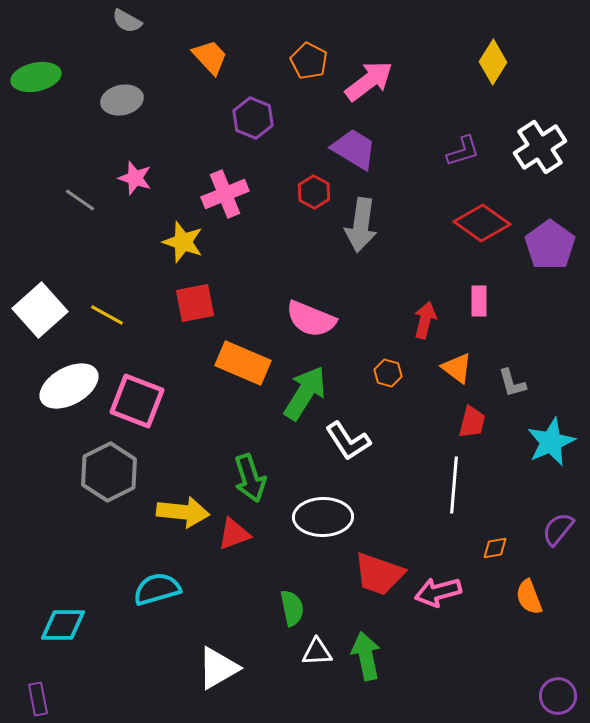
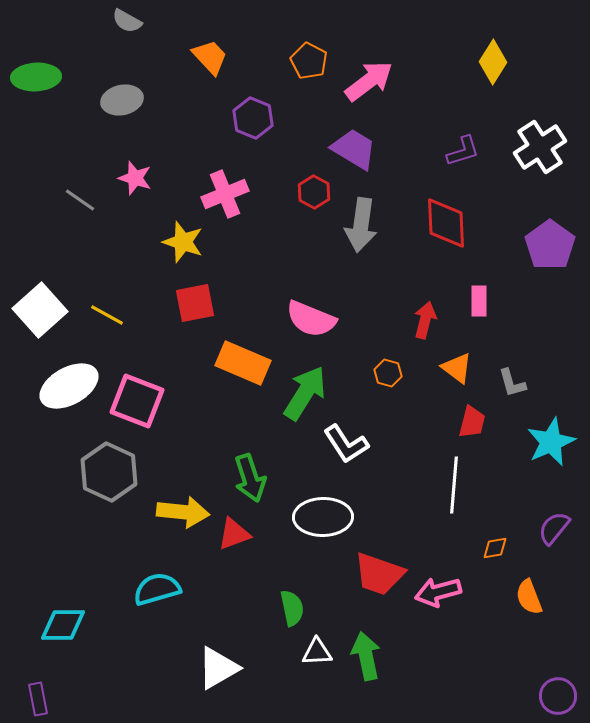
green ellipse at (36, 77): rotated 9 degrees clockwise
red diamond at (482, 223): moved 36 px left; rotated 52 degrees clockwise
white L-shape at (348, 441): moved 2 px left, 3 px down
gray hexagon at (109, 472): rotated 8 degrees counterclockwise
purple semicircle at (558, 529): moved 4 px left, 1 px up
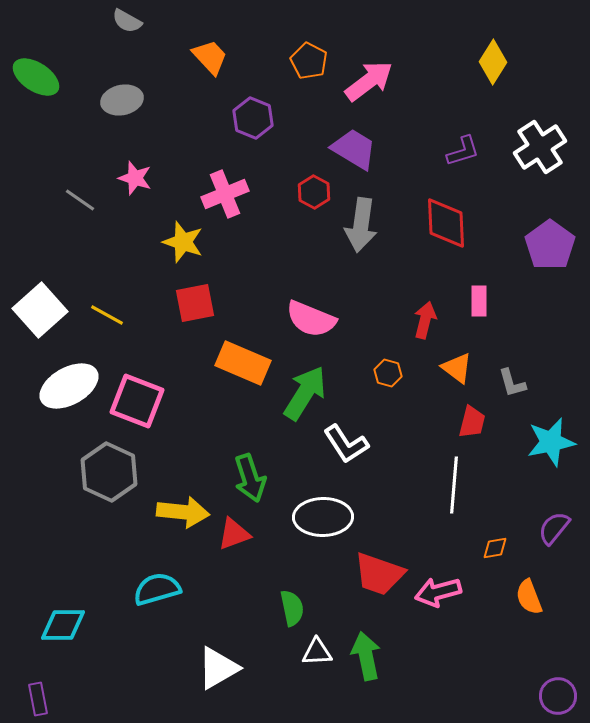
green ellipse at (36, 77): rotated 36 degrees clockwise
cyan star at (551, 442): rotated 12 degrees clockwise
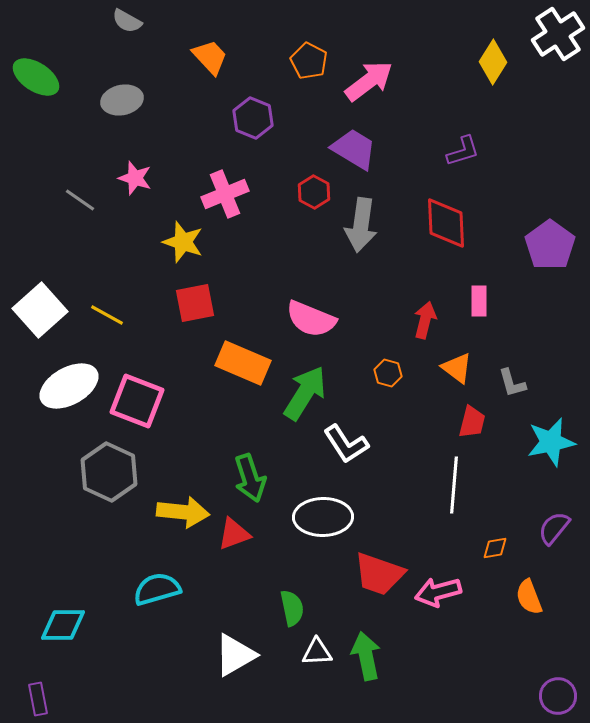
white cross at (540, 147): moved 18 px right, 113 px up
white triangle at (218, 668): moved 17 px right, 13 px up
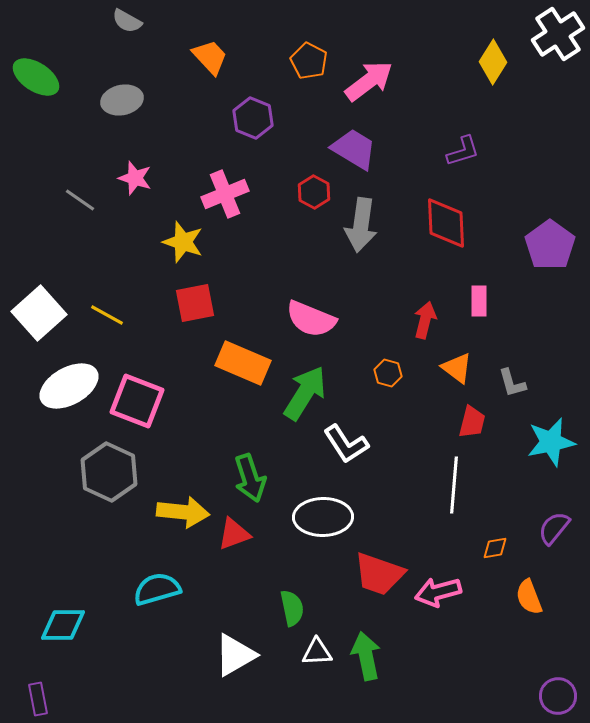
white square at (40, 310): moved 1 px left, 3 px down
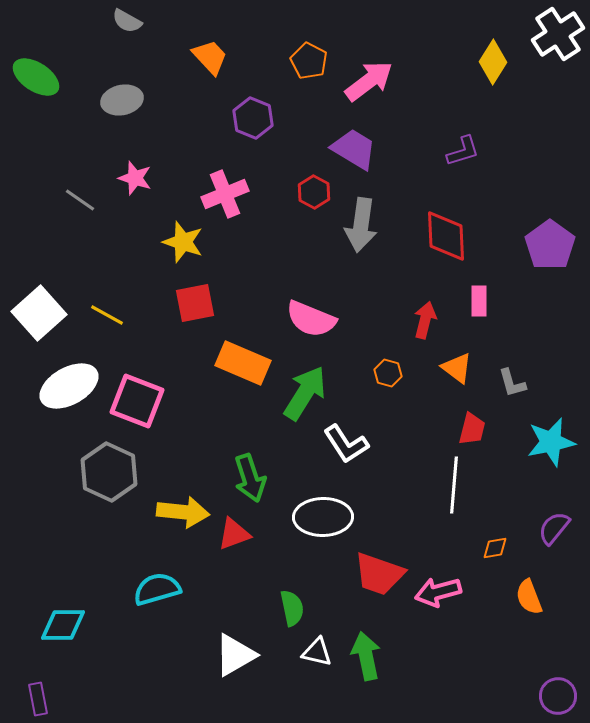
red diamond at (446, 223): moved 13 px down
red trapezoid at (472, 422): moved 7 px down
white triangle at (317, 652): rotated 16 degrees clockwise
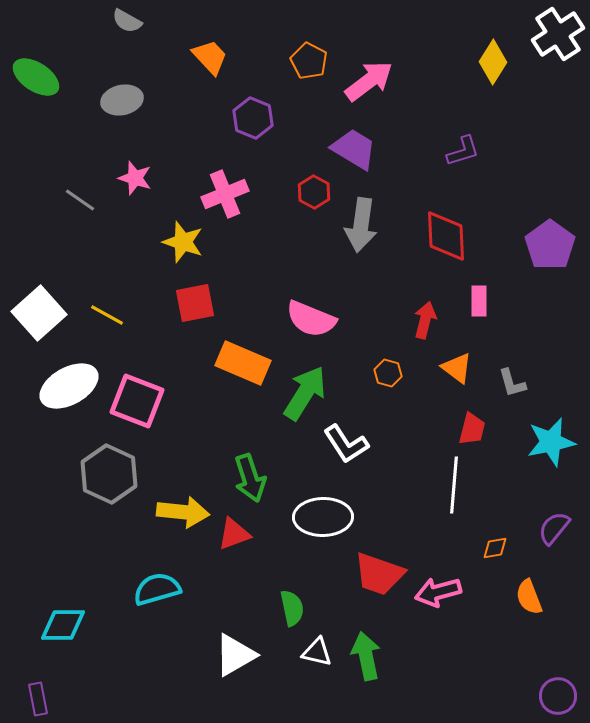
gray hexagon at (109, 472): moved 2 px down
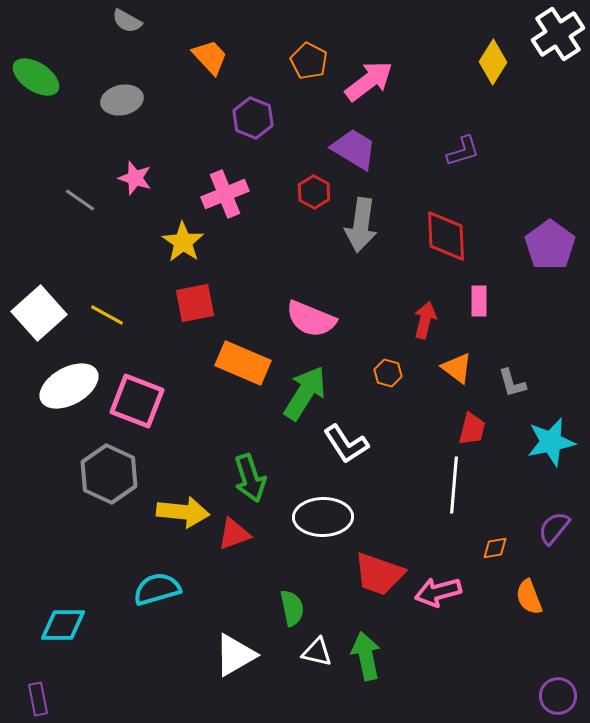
yellow star at (183, 242): rotated 15 degrees clockwise
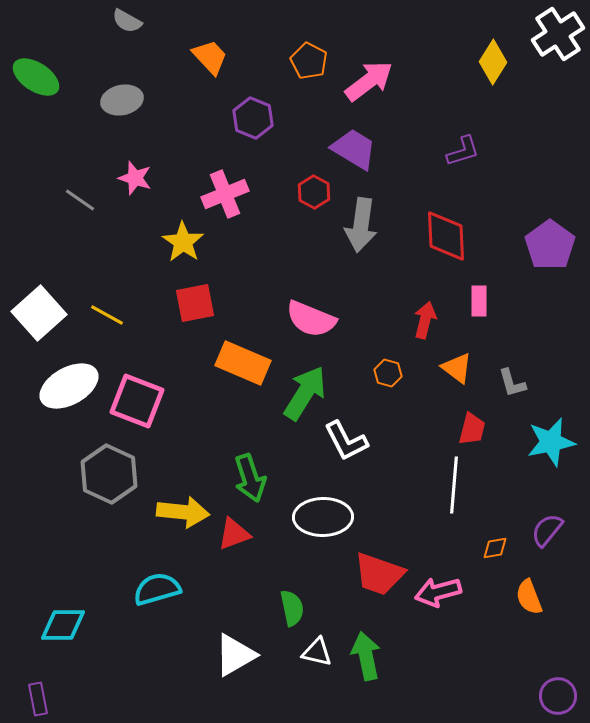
white L-shape at (346, 444): moved 3 px up; rotated 6 degrees clockwise
purple semicircle at (554, 528): moved 7 px left, 2 px down
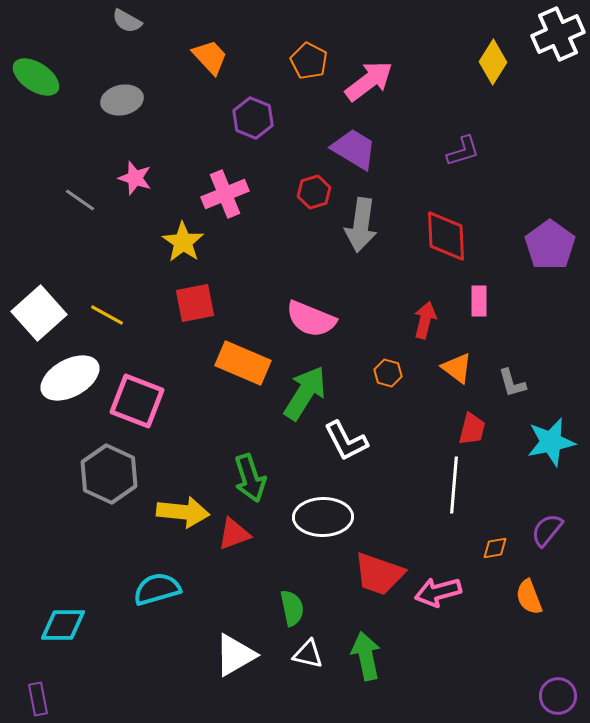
white cross at (558, 34): rotated 9 degrees clockwise
red hexagon at (314, 192): rotated 16 degrees clockwise
white ellipse at (69, 386): moved 1 px right, 8 px up
white triangle at (317, 652): moved 9 px left, 2 px down
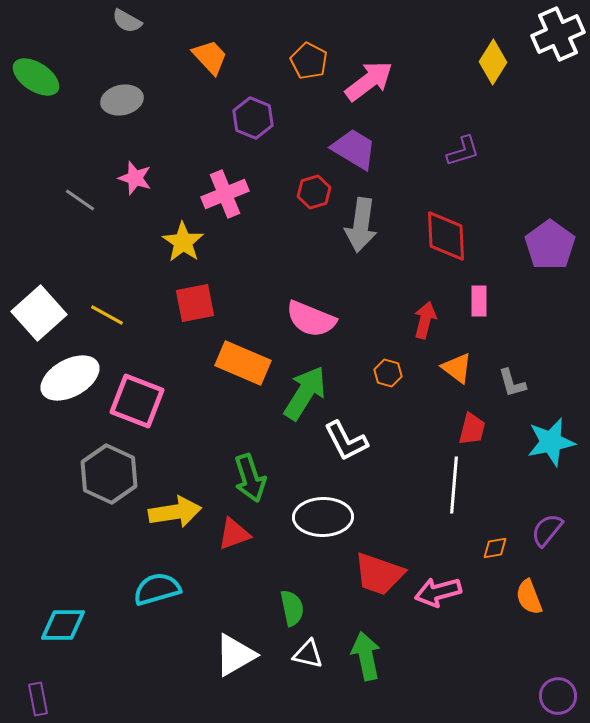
yellow arrow at (183, 512): moved 8 px left; rotated 15 degrees counterclockwise
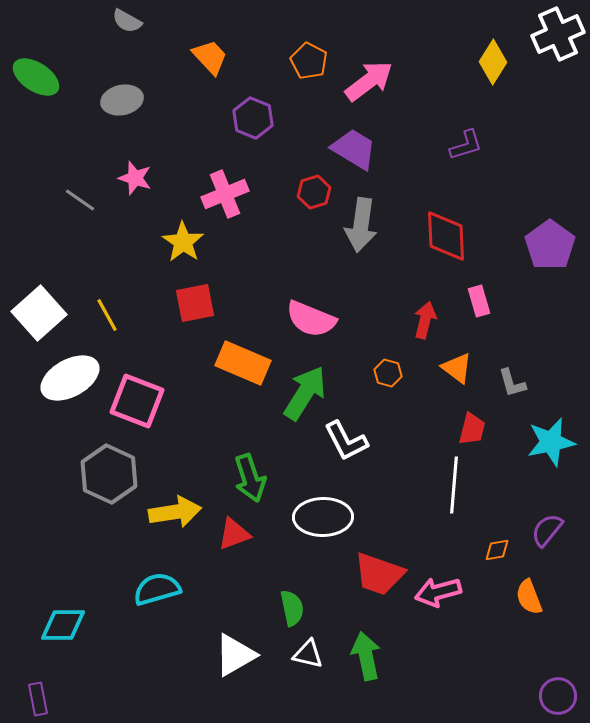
purple L-shape at (463, 151): moved 3 px right, 6 px up
pink rectangle at (479, 301): rotated 16 degrees counterclockwise
yellow line at (107, 315): rotated 32 degrees clockwise
orange diamond at (495, 548): moved 2 px right, 2 px down
